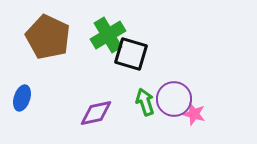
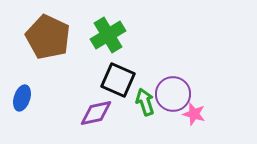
black square: moved 13 px left, 26 px down; rotated 8 degrees clockwise
purple circle: moved 1 px left, 5 px up
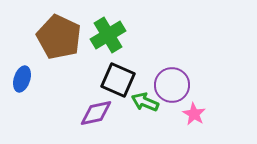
brown pentagon: moved 11 px right
purple circle: moved 1 px left, 9 px up
blue ellipse: moved 19 px up
green arrow: rotated 48 degrees counterclockwise
pink star: rotated 15 degrees clockwise
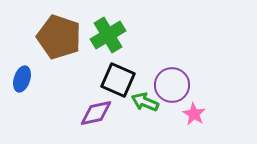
brown pentagon: rotated 6 degrees counterclockwise
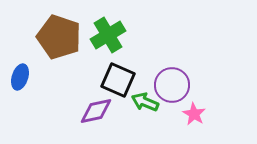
blue ellipse: moved 2 px left, 2 px up
purple diamond: moved 2 px up
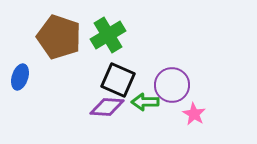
green arrow: rotated 24 degrees counterclockwise
purple diamond: moved 11 px right, 4 px up; rotated 16 degrees clockwise
